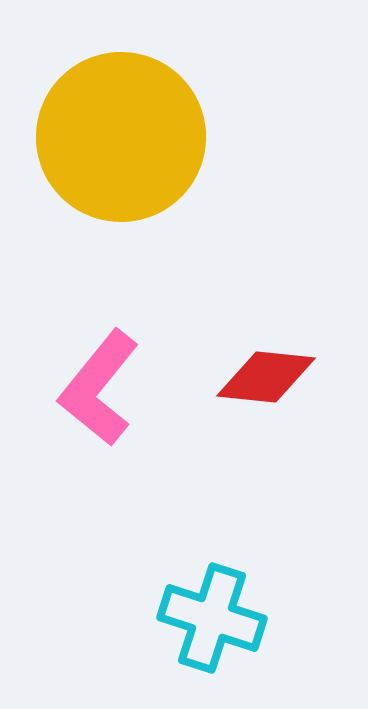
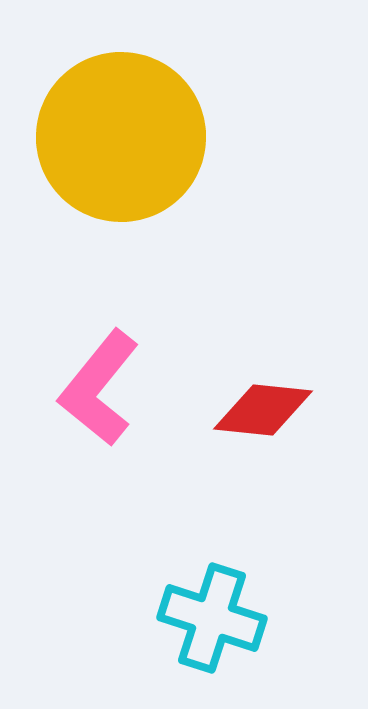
red diamond: moved 3 px left, 33 px down
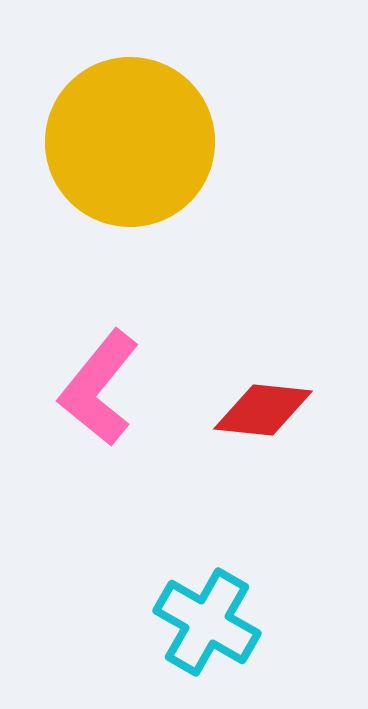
yellow circle: moved 9 px right, 5 px down
cyan cross: moved 5 px left, 4 px down; rotated 12 degrees clockwise
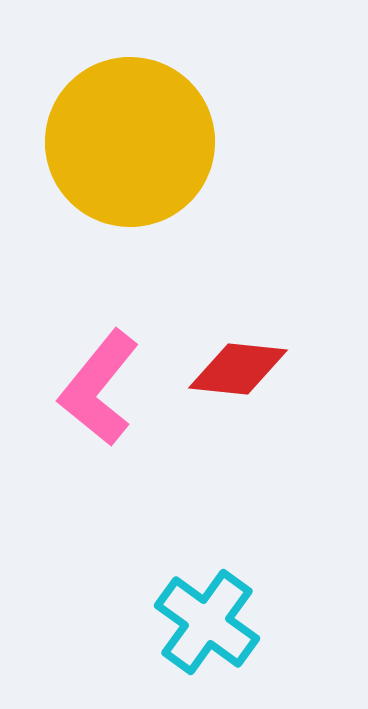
red diamond: moved 25 px left, 41 px up
cyan cross: rotated 6 degrees clockwise
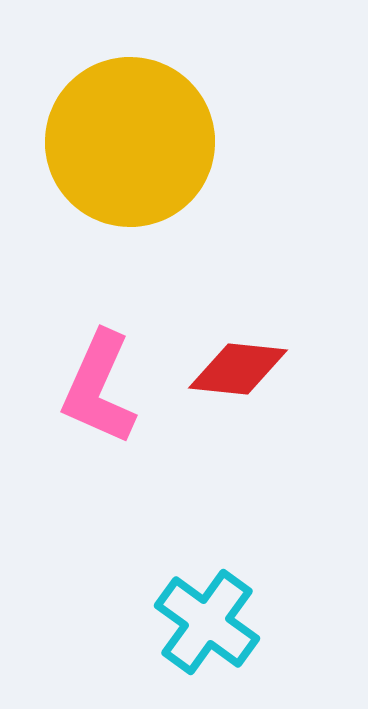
pink L-shape: rotated 15 degrees counterclockwise
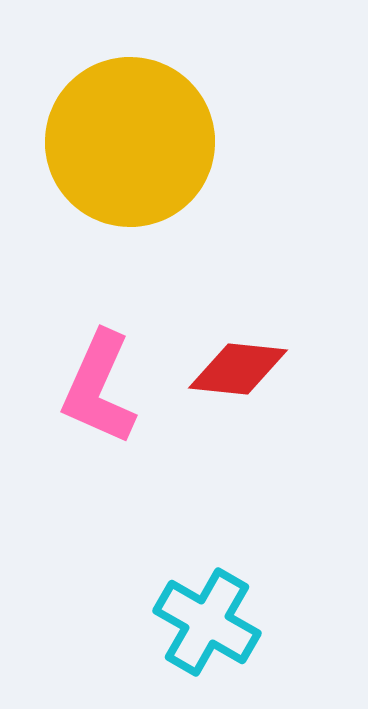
cyan cross: rotated 6 degrees counterclockwise
